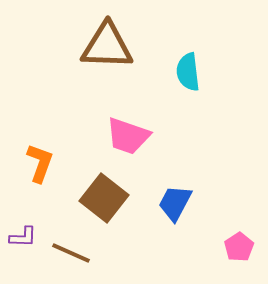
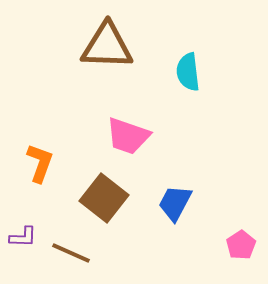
pink pentagon: moved 2 px right, 2 px up
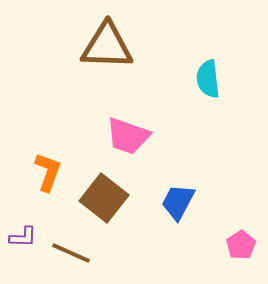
cyan semicircle: moved 20 px right, 7 px down
orange L-shape: moved 8 px right, 9 px down
blue trapezoid: moved 3 px right, 1 px up
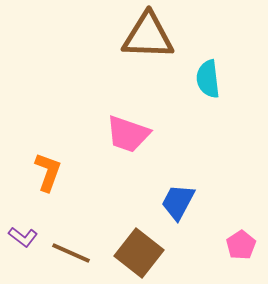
brown triangle: moved 41 px right, 10 px up
pink trapezoid: moved 2 px up
brown square: moved 35 px right, 55 px down
purple L-shape: rotated 36 degrees clockwise
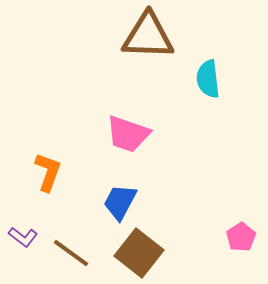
blue trapezoid: moved 58 px left
pink pentagon: moved 8 px up
brown line: rotated 12 degrees clockwise
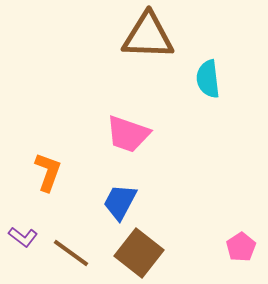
pink pentagon: moved 10 px down
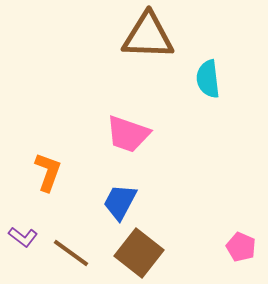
pink pentagon: rotated 16 degrees counterclockwise
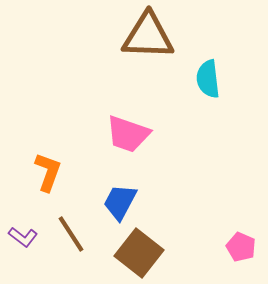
brown line: moved 19 px up; rotated 21 degrees clockwise
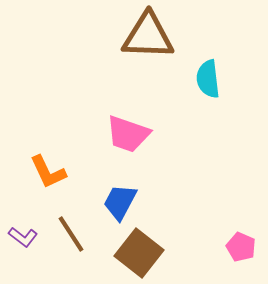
orange L-shape: rotated 135 degrees clockwise
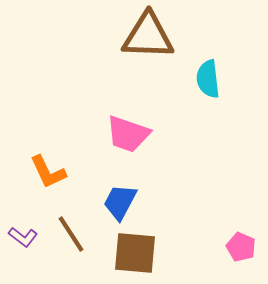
brown square: moved 4 px left; rotated 33 degrees counterclockwise
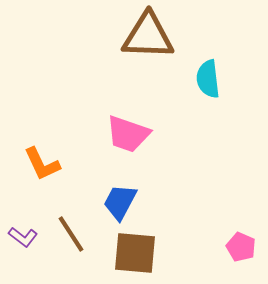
orange L-shape: moved 6 px left, 8 px up
